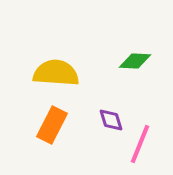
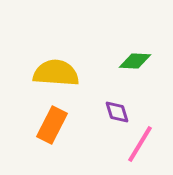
purple diamond: moved 6 px right, 8 px up
pink line: rotated 9 degrees clockwise
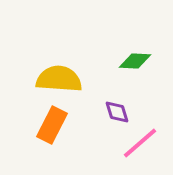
yellow semicircle: moved 3 px right, 6 px down
pink line: moved 1 px up; rotated 18 degrees clockwise
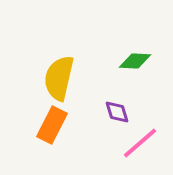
yellow semicircle: moved 1 px up; rotated 81 degrees counterclockwise
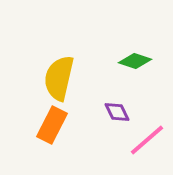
green diamond: rotated 16 degrees clockwise
purple diamond: rotated 8 degrees counterclockwise
pink line: moved 7 px right, 3 px up
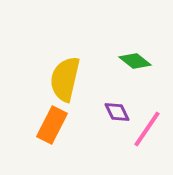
green diamond: rotated 20 degrees clockwise
yellow semicircle: moved 6 px right, 1 px down
pink line: moved 11 px up; rotated 15 degrees counterclockwise
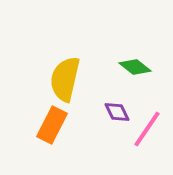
green diamond: moved 6 px down
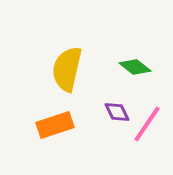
yellow semicircle: moved 2 px right, 10 px up
orange rectangle: moved 3 px right; rotated 45 degrees clockwise
pink line: moved 5 px up
